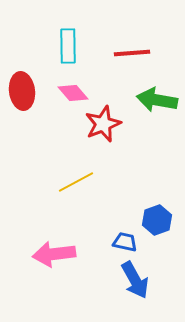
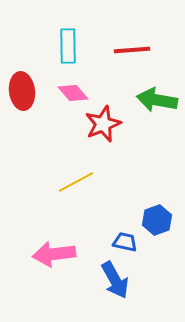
red line: moved 3 px up
blue arrow: moved 20 px left
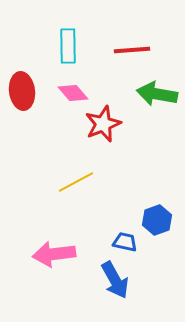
green arrow: moved 6 px up
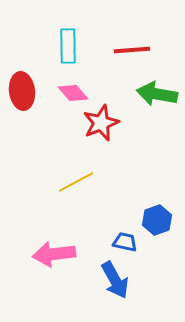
red star: moved 2 px left, 1 px up
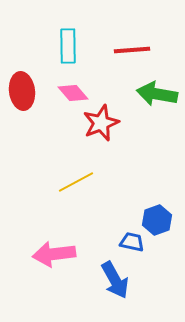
blue trapezoid: moved 7 px right
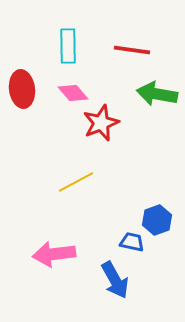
red line: rotated 12 degrees clockwise
red ellipse: moved 2 px up
